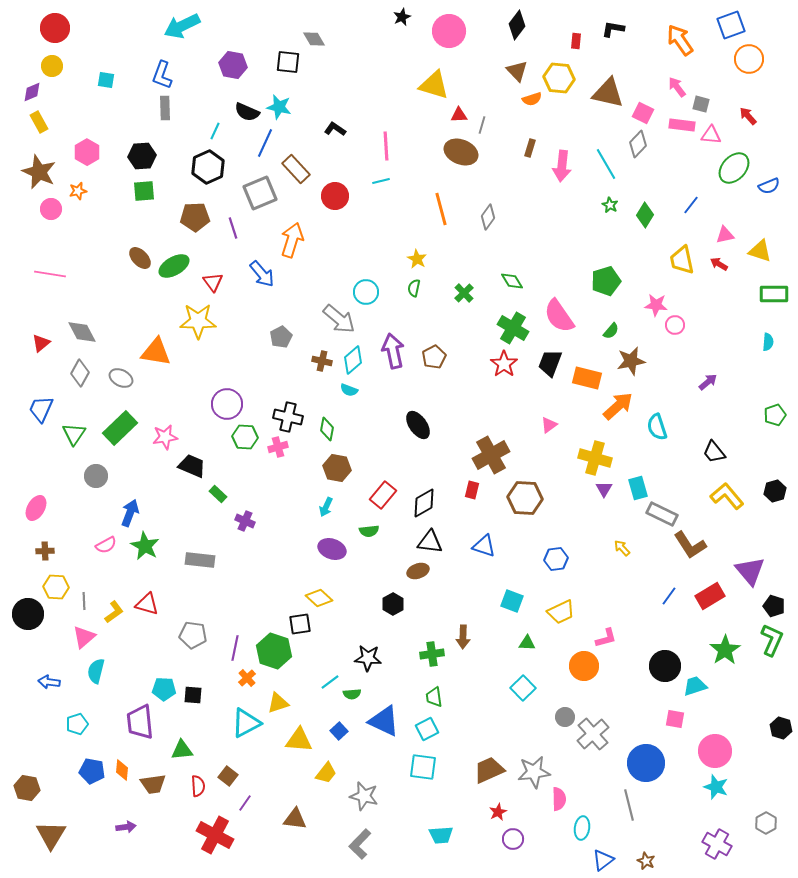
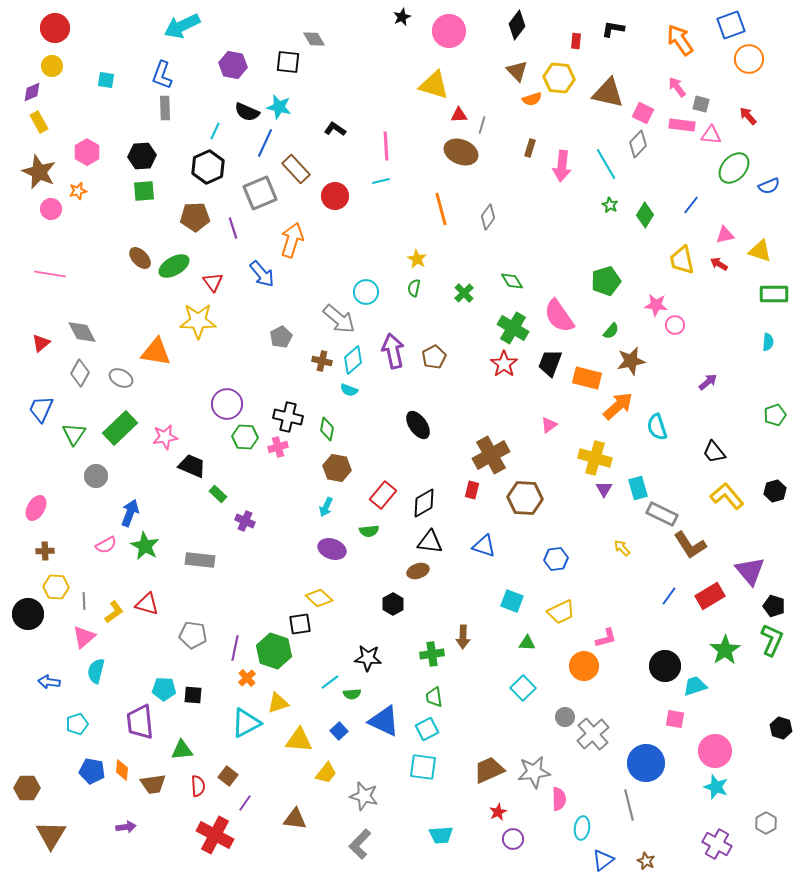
brown hexagon at (27, 788): rotated 10 degrees counterclockwise
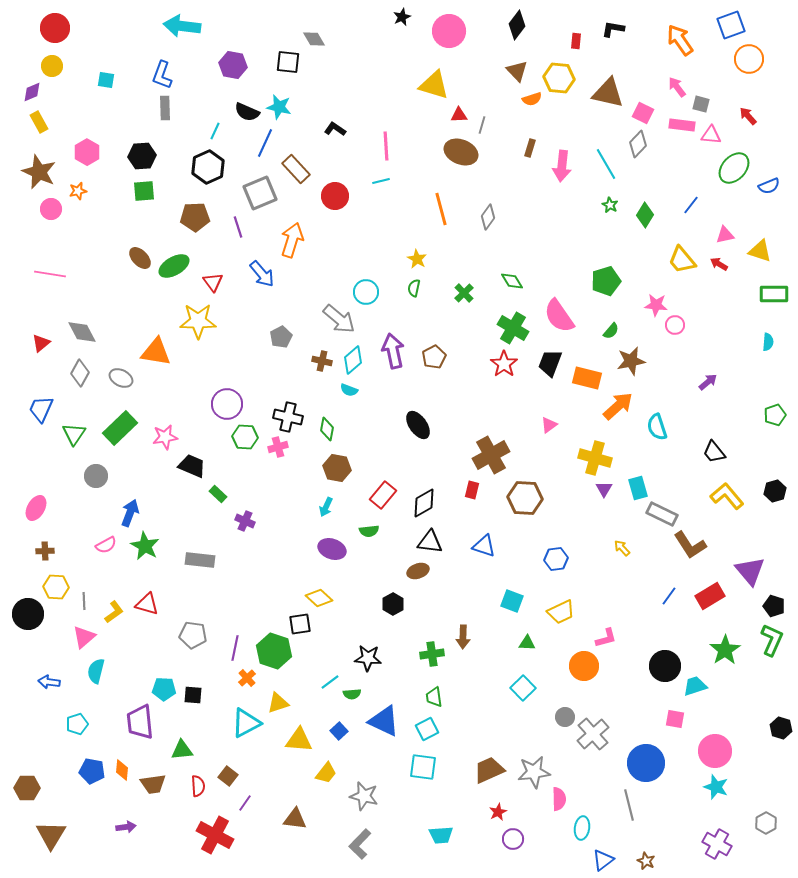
cyan arrow at (182, 26): rotated 33 degrees clockwise
purple line at (233, 228): moved 5 px right, 1 px up
yellow trapezoid at (682, 260): rotated 28 degrees counterclockwise
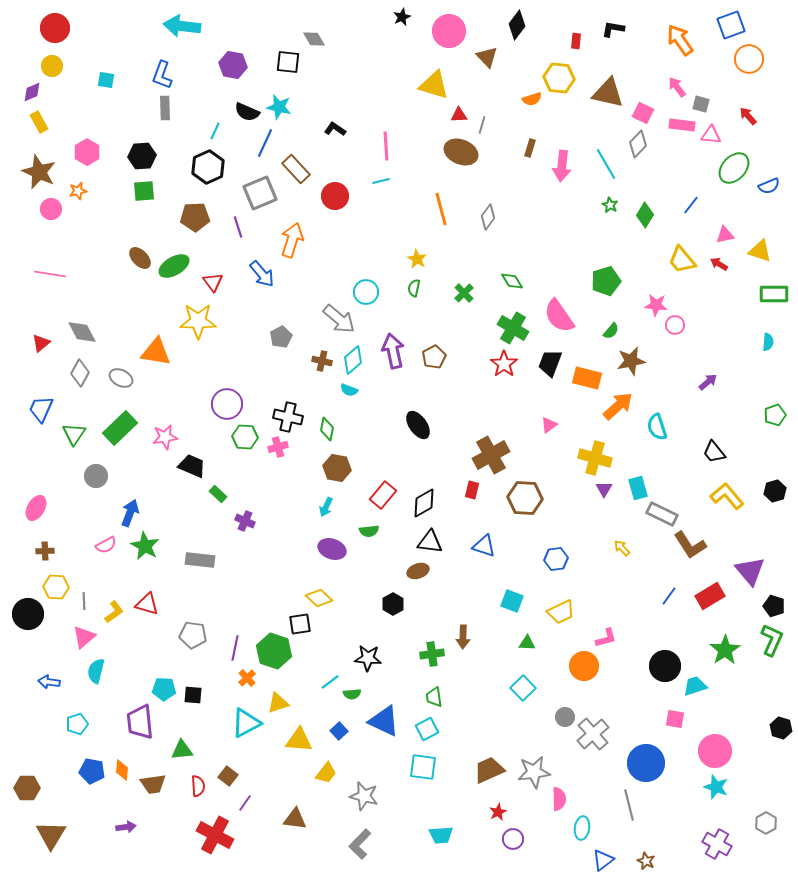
brown triangle at (517, 71): moved 30 px left, 14 px up
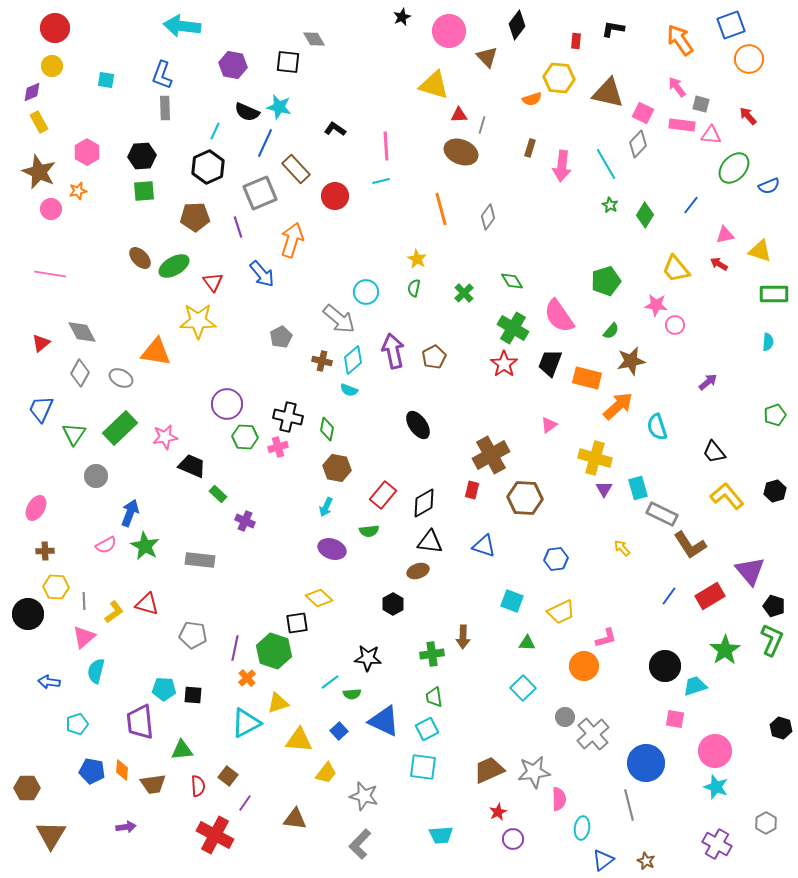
yellow trapezoid at (682, 260): moved 6 px left, 9 px down
black square at (300, 624): moved 3 px left, 1 px up
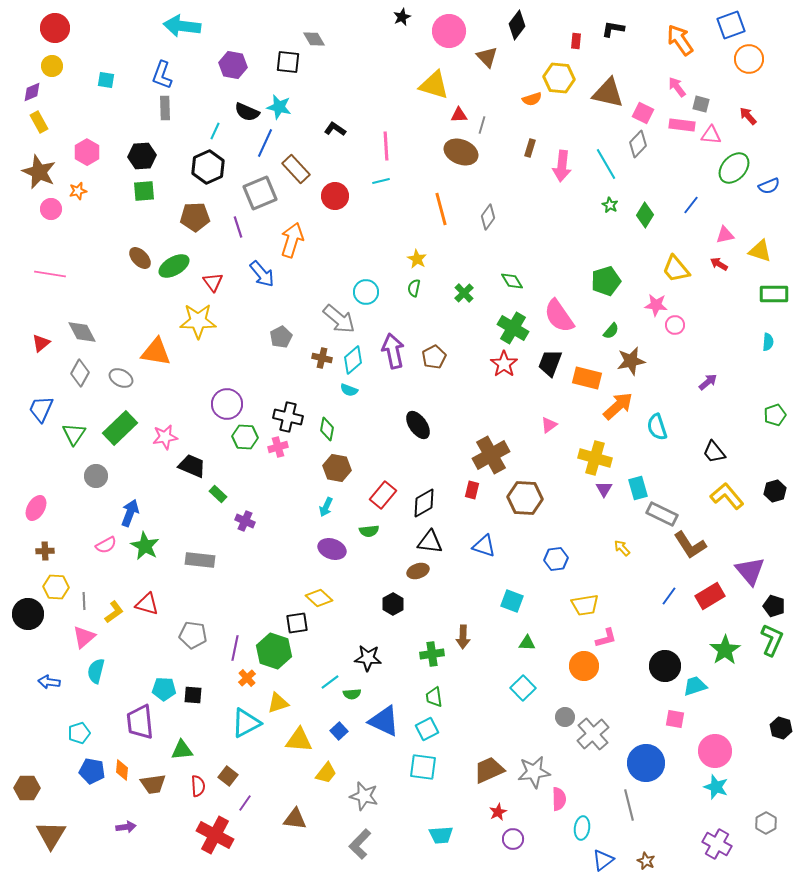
brown cross at (322, 361): moved 3 px up
yellow trapezoid at (561, 612): moved 24 px right, 7 px up; rotated 16 degrees clockwise
cyan pentagon at (77, 724): moved 2 px right, 9 px down
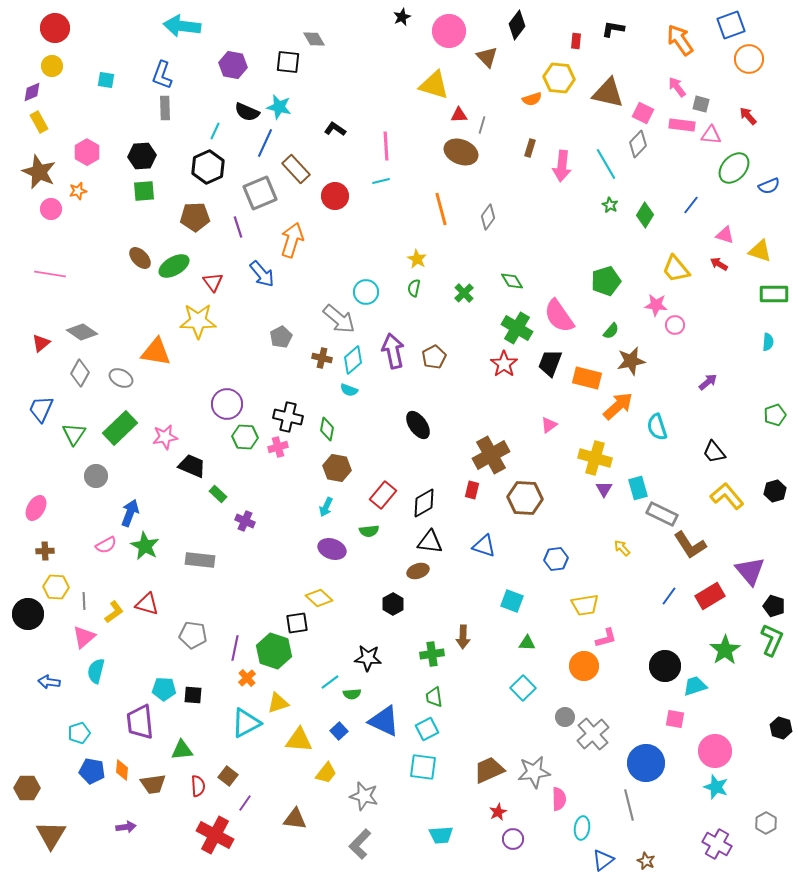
pink triangle at (725, 235): rotated 30 degrees clockwise
green cross at (513, 328): moved 4 px right
gray diamond at (82, 332): rotated 28 degrees counterclockwise
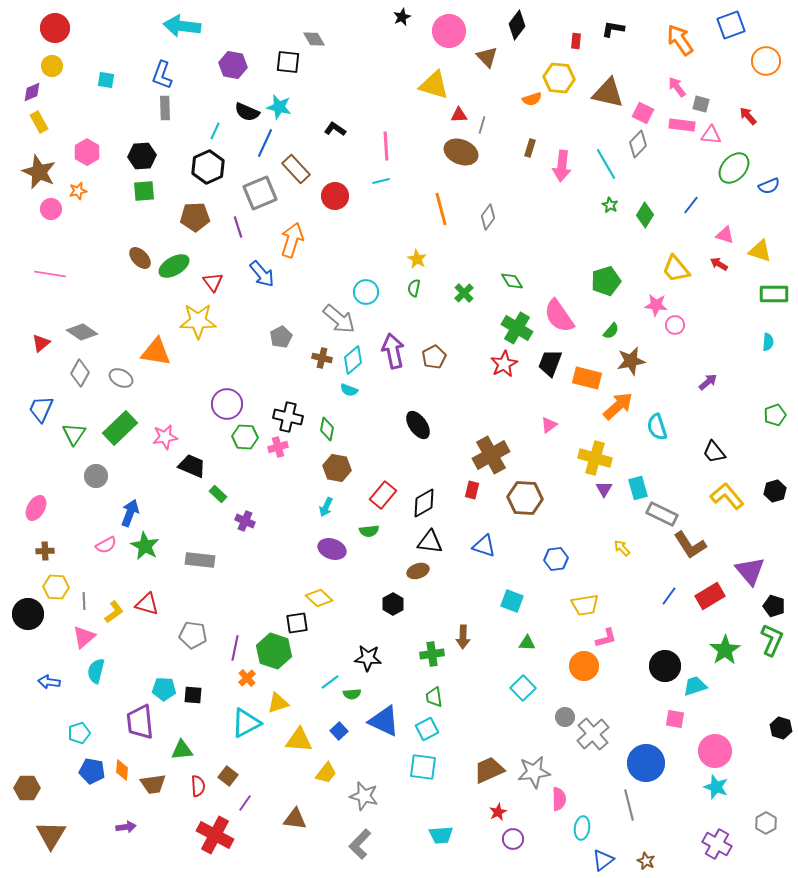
orange circle at (749, 59): moved 17 px right, 2 px down
red star at (504, 364): rotated 8 degrees clockwise
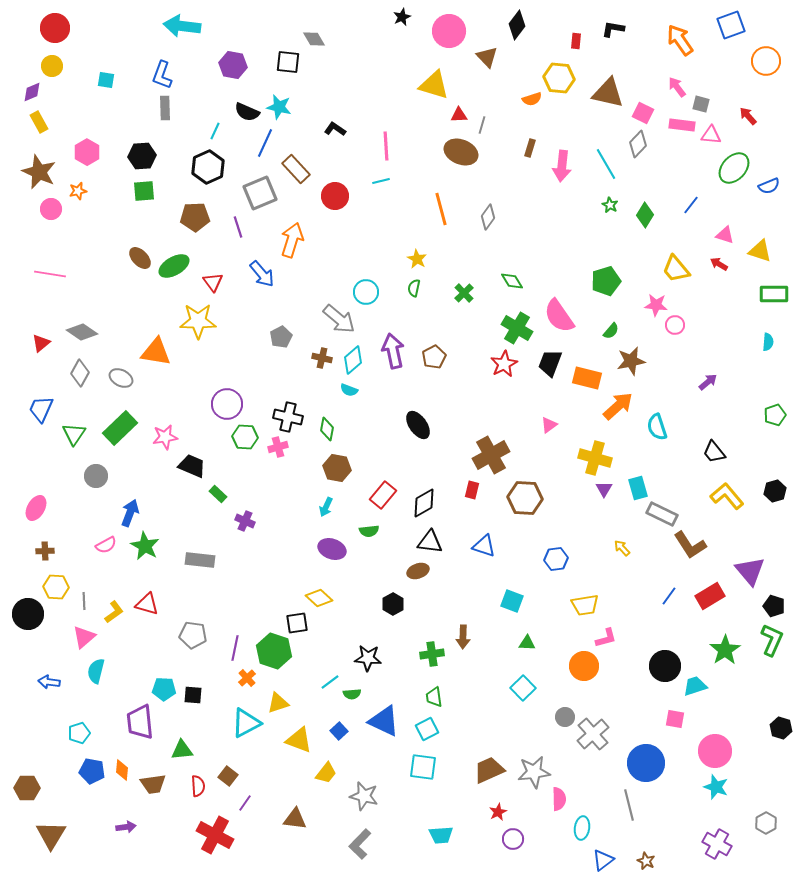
yellow triangle at (299, 740): rotated 16 degrees clockwise
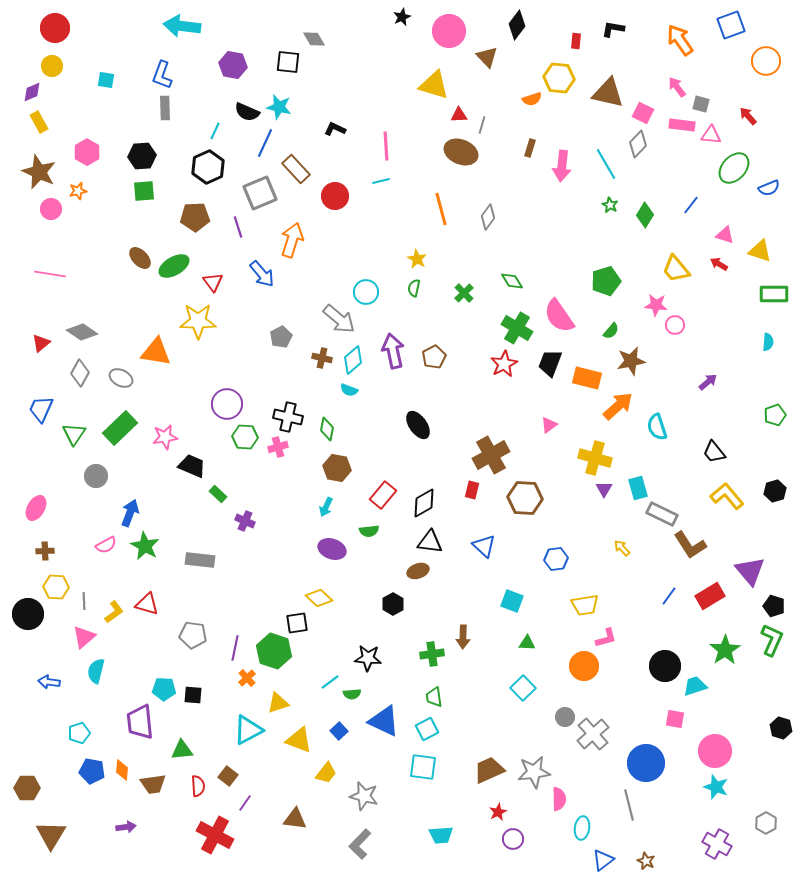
black L-shape at (335, 129): rotated 10 degrees counterclockwise
blue semicircle at (769, 186): moved 2 px down
blue triangle at (484, 546): rotated 25 degrees clockwise
cyan triangle at (246, 723): moved 2 px right, 7 px down
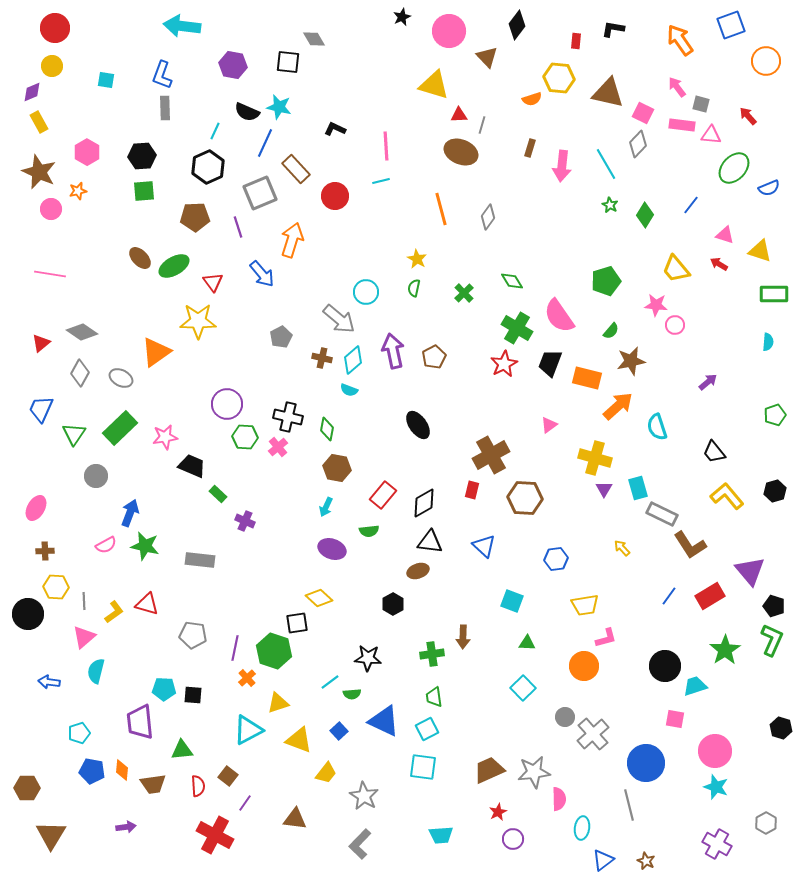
orange triangle at (156, 352): rotated 44 degrees counterclockwise
pink cross at (278, 447): rotated 24 degrees counterclockwise
green star at (145, 546): rotated 16 degrees counterclockwise
gray star at (364, 796): rotated 16 degrees clockwise
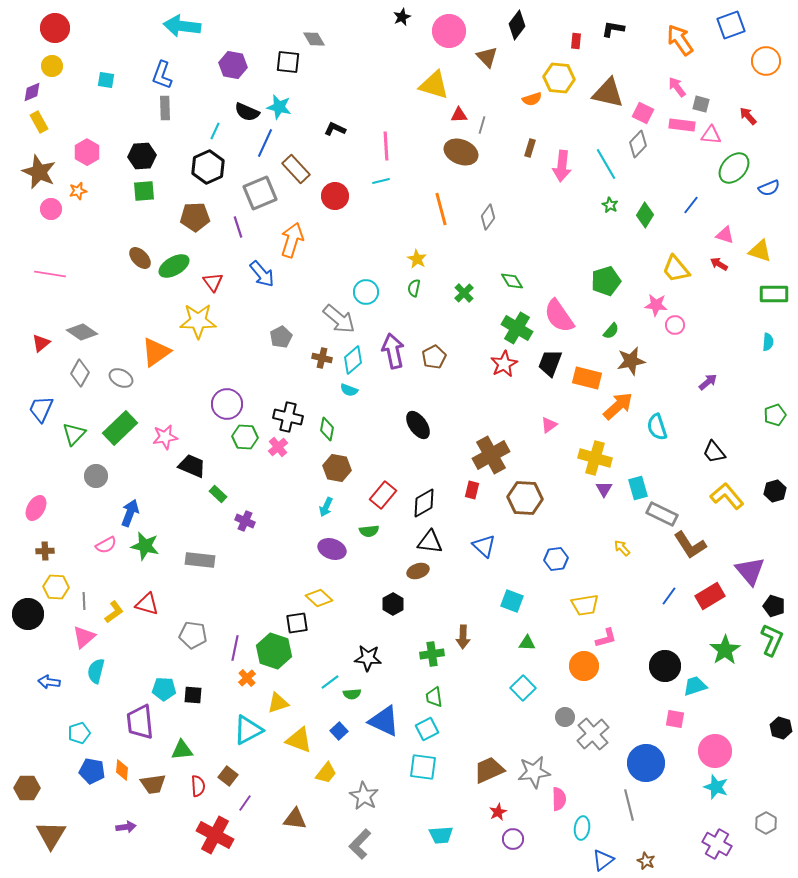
green triangle at (74, 434): rotated 10 degrees clockwise
